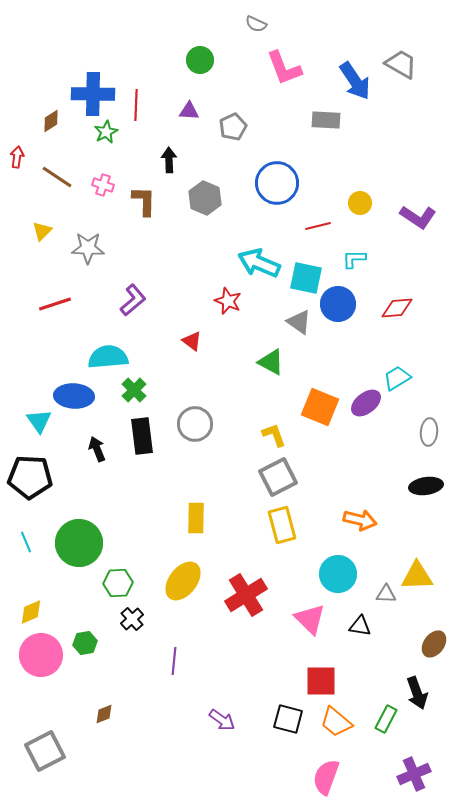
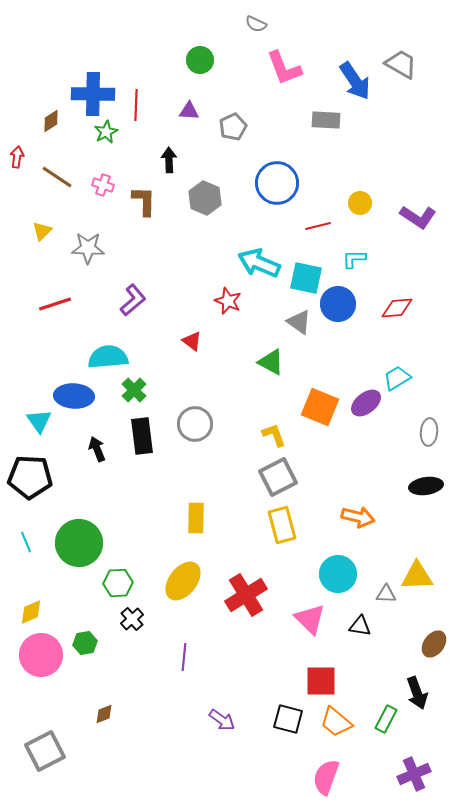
orange arrow at (360, 520): moved 2 px left, 3 px up
purple line at (174, 661): moved 10 px right, 4 px up
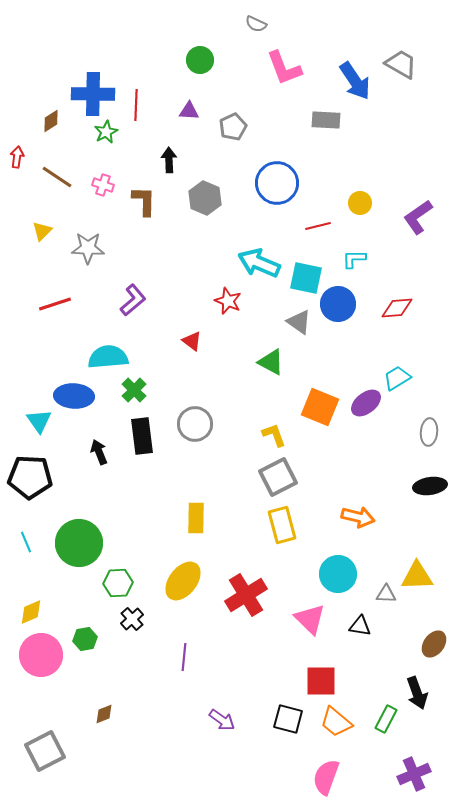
purple L-shape at (418, 217): rotated 111 degrees clockwise
black arrow at (97, 449): moved 2 px right, 3 px down
black ellipse at (426, 486): moved 4 px right
green hexagon at (85, 643): moved 4 px up
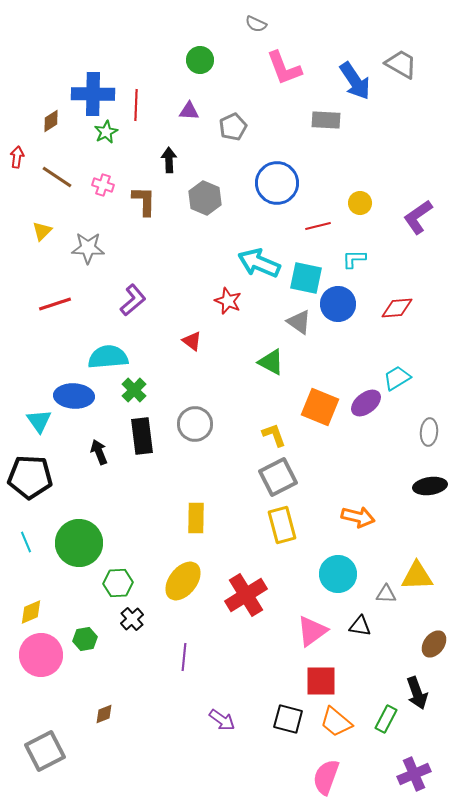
pink triangle at (310, 619): moved 2 px right, 12 px down; rotated 40 degrees clockwise
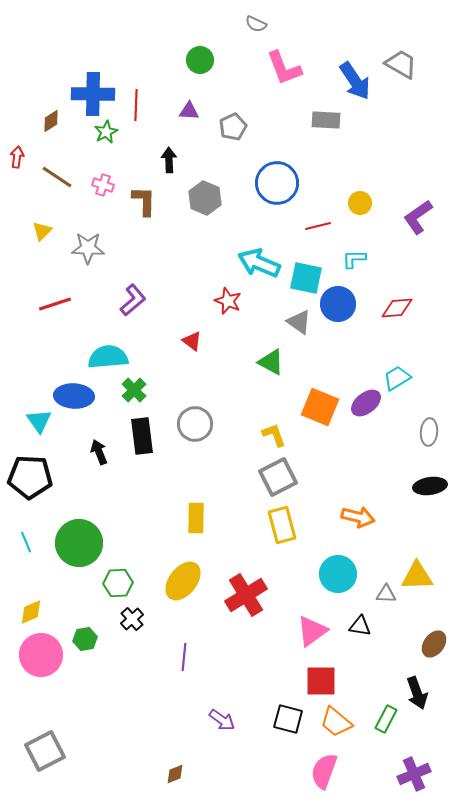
brown diamond at (104, 714): moved 71 px right, 60 px down
pink semicircle at (326, 777): moved 2 px left, 6 px up
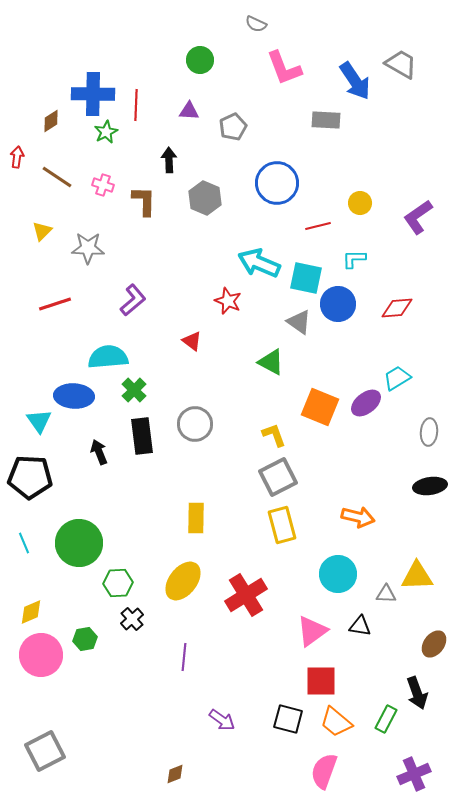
cyan line at (26, 542): moved 2 px left, 1 px down
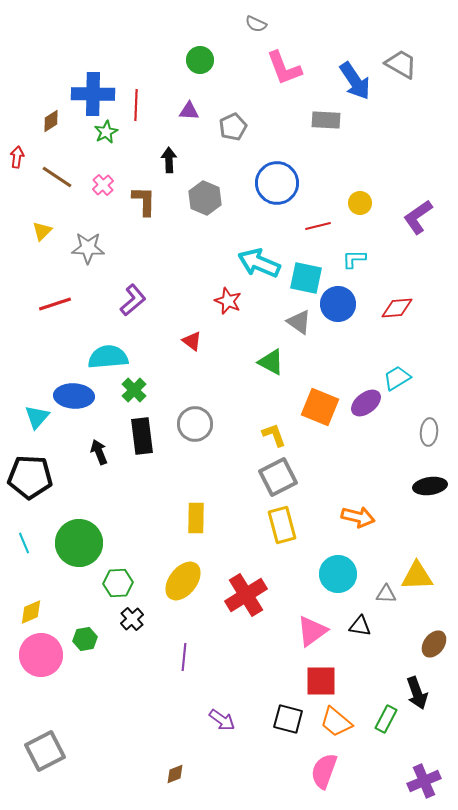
pink cross at (103, 185): rotated 30 degrees clockwise
cyan triangle at (39, 421): moved 2 px left, 4 px up; rotated 16 degrees clockwise
purple cross at (414, 774): moved 10 px right, 7 px down
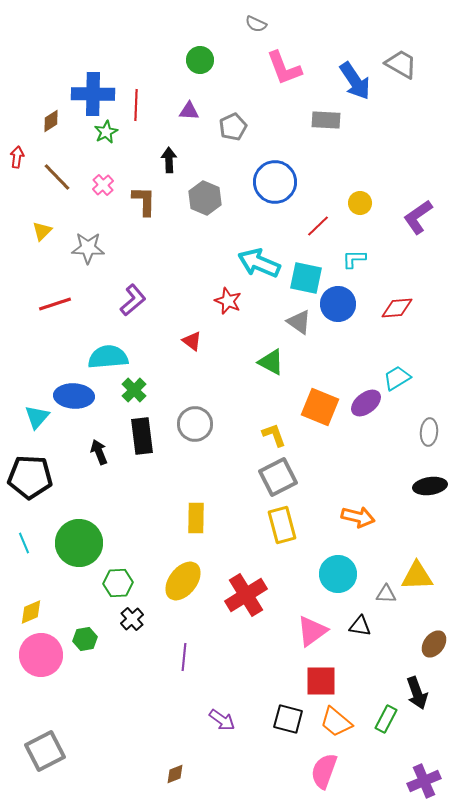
brown line at (57, 177): rotated 12 degrees clockwise
blue circle at (277, 183): moved 2 px left, 1 px up
red line at (318, 226): rotated 30 degrees counterclockwise
